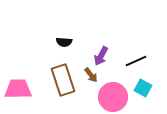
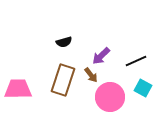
black semicircle: rotated 21 degrees counterclockwise
purple arrow: rotated 18 degrees clockwise
brown rectangle: rotated 36 degrees clockwise
pink circle: moved 3 px left
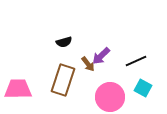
brown arrow: moved 3 px left, 11 px up
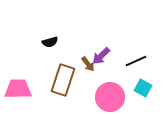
black semicircle: moved 14 px left
